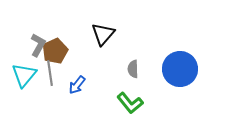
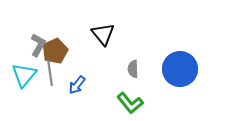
black triangle: rotated 20 degrees counterclockwise
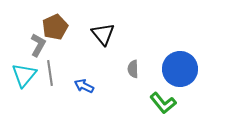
brown pentagon: moved 24 px up
blue arrow: moved 7 px right, 1 px down; rotated 78 degrees clockwise
green L-shape: moved 33 px right
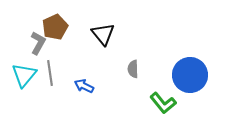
gray L-shape: moved 2 px up
blue circle: moved 10 px right, 6 px down
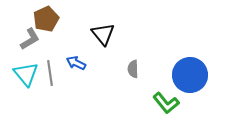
brown pentagon: moved 9 px left, 8 px up
gray L-shape: moved 8 px left, 4 px up; rotated 30 degrees clockwise
cyan triangle: moved 2 px right, 1 px up; rotated 20 degrees counterclockwise
blue arrow: moved 8 px left, 23 px up
green L-shape: moved 3 px right
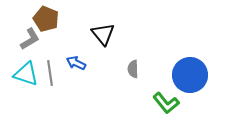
brown pentagon: rotated 25 degrees counterclockwise
cyan triangle: rotated 32 degrees counterclockwise
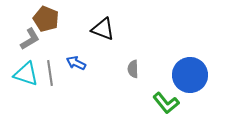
black triangle: moved 5 px up; rotated 30 degrees counterclockwise
